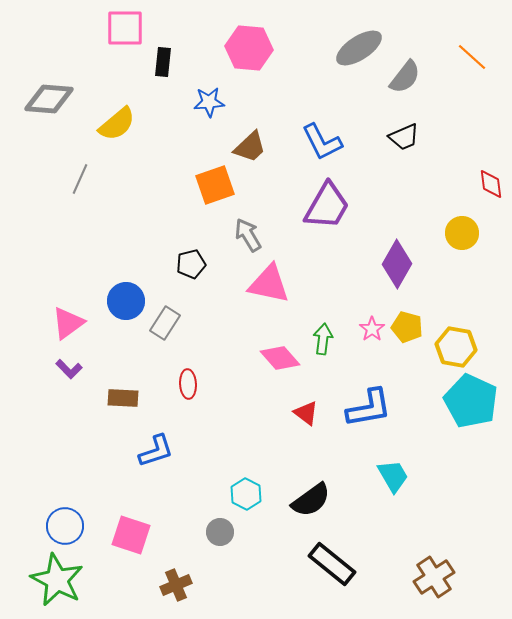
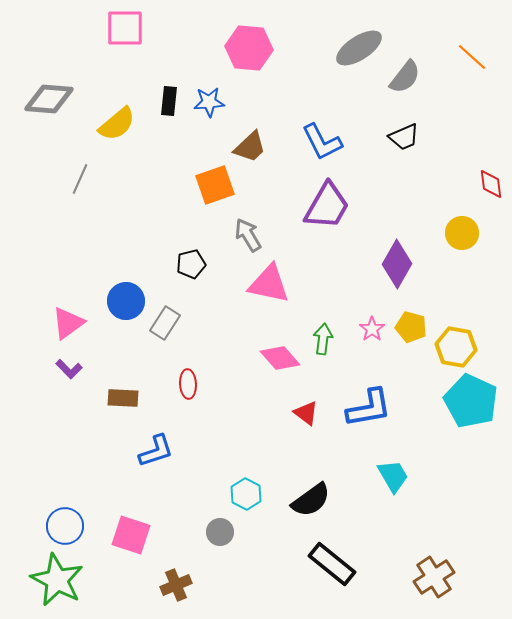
black rectangle at (163, 62): moved 6 px right, 39 px down
yellow pentagon at (407, 327): moved 4 px right
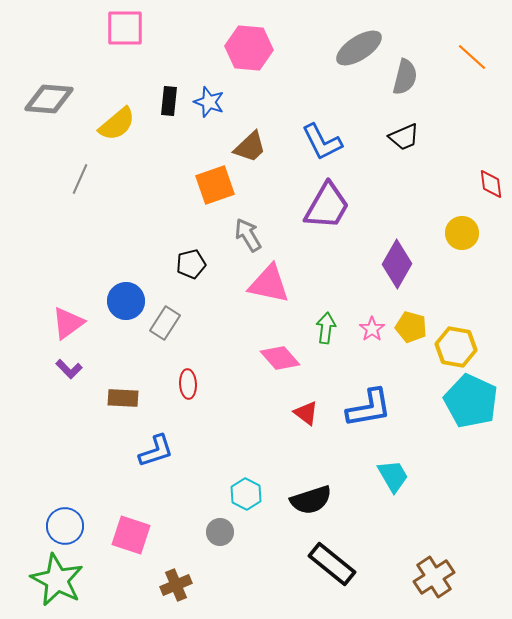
gray semicircle at (405, 77): rotated 24 degrees counterclockwise
blue star at (209, 102): rotated 24 degrees clockwise
green arrow at (323, 339): moved 3 px right, 11 px up
black semicircle at (311, 500): rotated 18 degrees clockwise
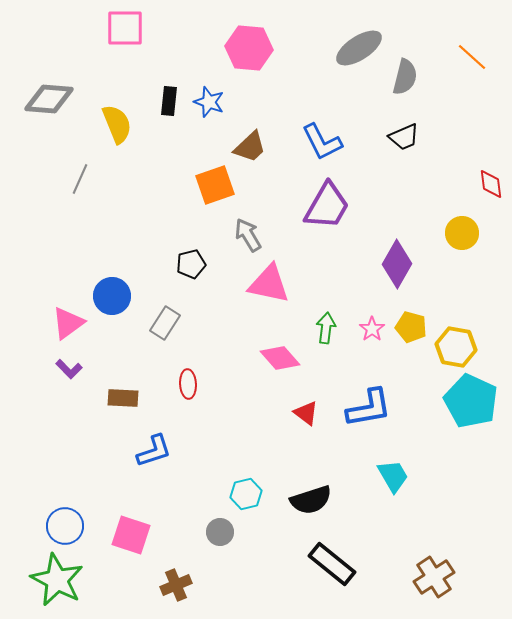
yellow semicircle at (117, 124): rotated 72 degrees counterclockwise
blue circle at (126, 301): moved 14 px left, 5 px up
blue L-shape at (156, 451): moved 2 px left
cyan hexagon at (246, 494): rotated 20 degrees clockwise
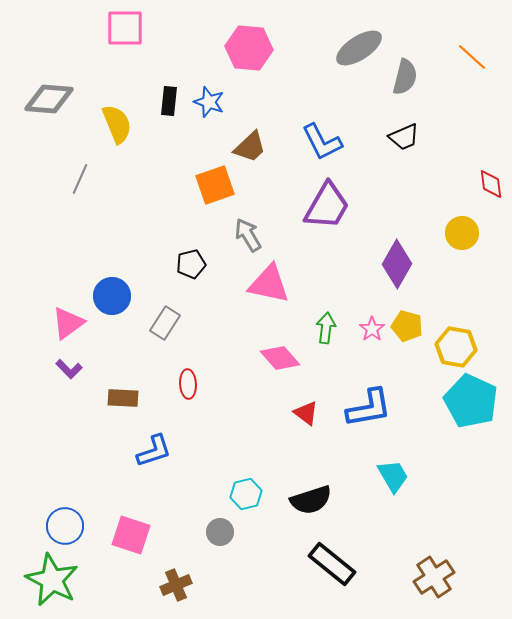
yellow pentagon at (411, 327): moved 4 px left, 1 px up
green star at (57, 580): moved 5 px left
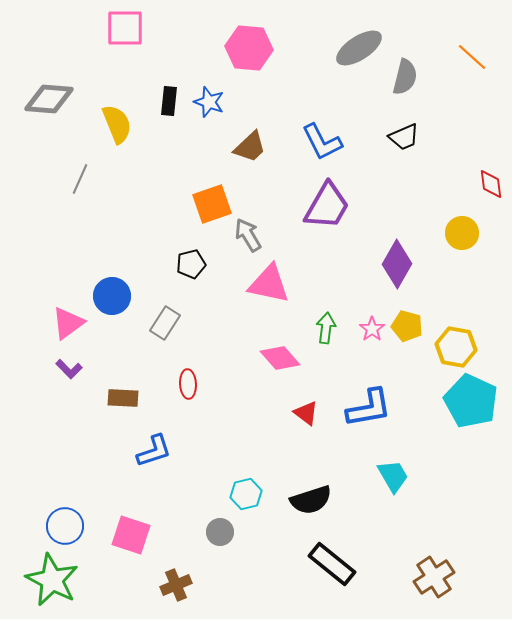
orange square at (215, 185): moved 3 px left, 19 px down
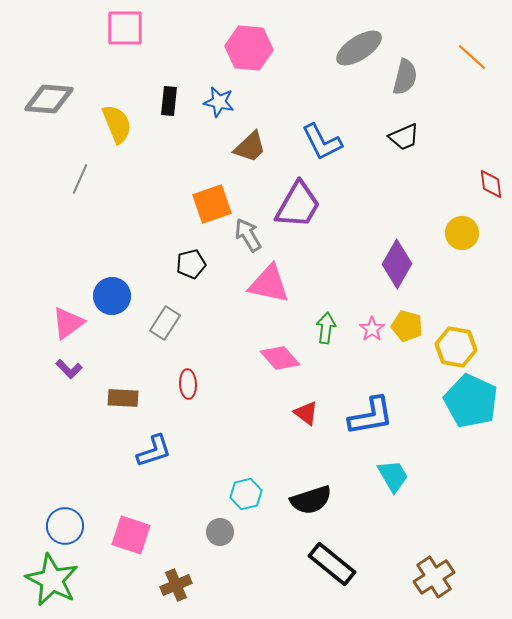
blue star at (209, 102): moved 10 px right; rotated 8 degrees counterclockwise
purple trapezoid at (327, 206): moved 29 px left, 1 px up
blue L-shape at (369, 408): moved 2 px right, 8 px down
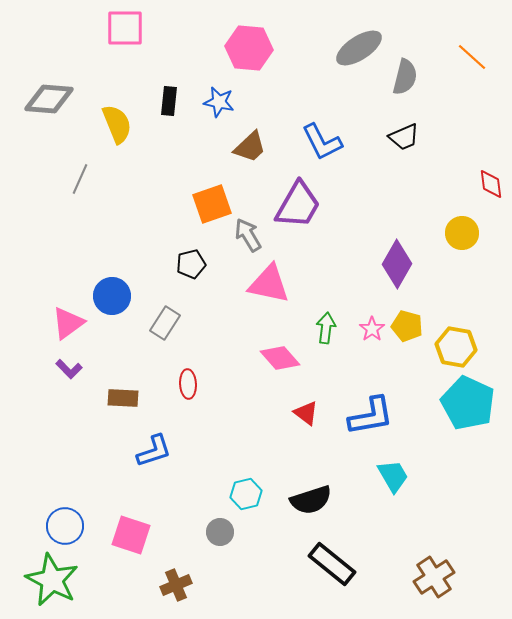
cyan pentagon at (471, 401): moved 3 px left, 2 px down
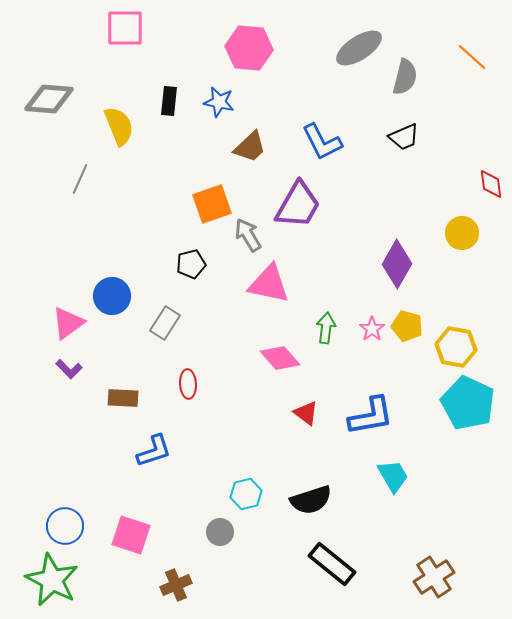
yellow semicircle at (117, 124): moved 2 px right, 2 px down
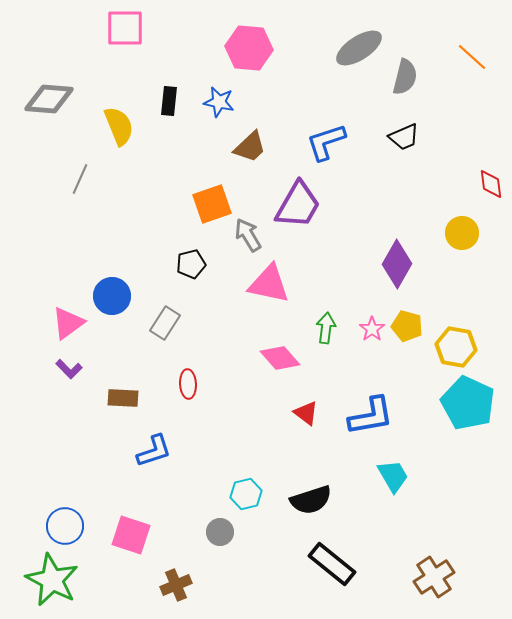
blue L-shape at (322, 142): moved 4 px right; rotated 99 degrees clockwise
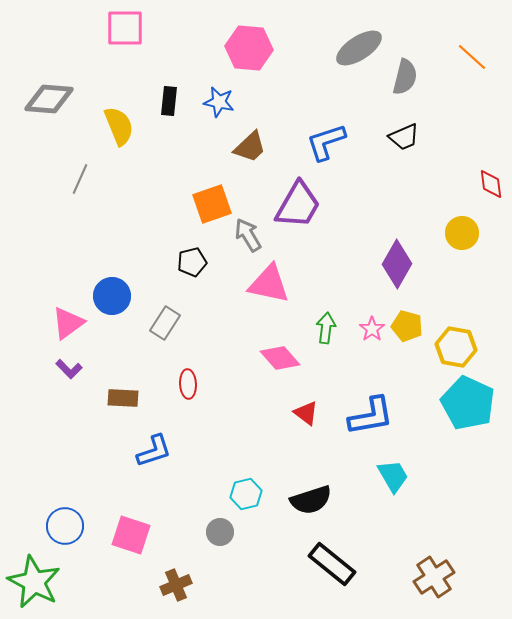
black pentagon at (191, 264): moved 1 px right, 2 px up
green star at (52, 580): moved 18 px left, 2 px down
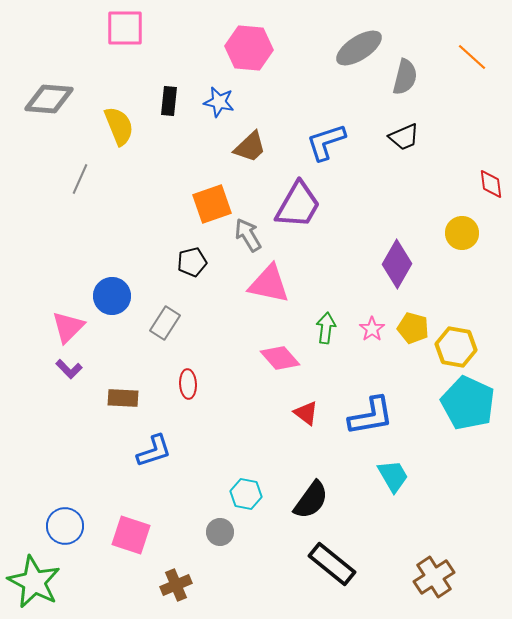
pink triangle at (68, 323): moved 4 px down; rotated 9 degrees counterclockwise
yellow pentagon at (407, 326): moved 6 px right, 2 px down
cyan hexagon at (246, 494): rotated 24 degrees clockwise
black semicircle at (311, 500): rotated 36 degrees counterclockwise
